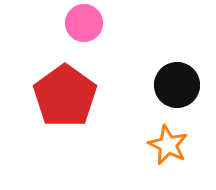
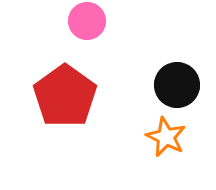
pink circle: moved 3 px right, 2 px up
orange star: moved 2 px left, 8 px up
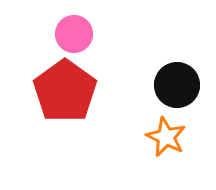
pink circle: moved 13 px left, 13 px down
red pentagon: moved 5 px up
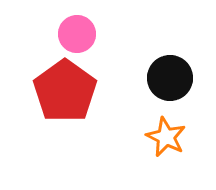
pink circle: moved 3 px right
black circle: moved 7 px left, 7 px up
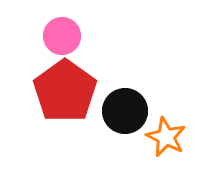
pink circle: moved 15 px left, 2 px down
black circle: moved 45 px left, 33 px down
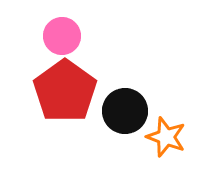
orange star: rotated 6 degrees counterclockwise
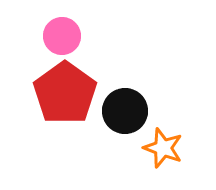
red pentagon: moved 2 px down
orange star: moved 3 px left, 11 px down
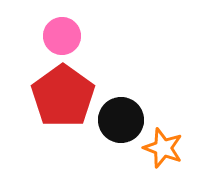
red pentagon: moved 2 px left, 3 px down
black circle: moved 4 px left, 9 px down
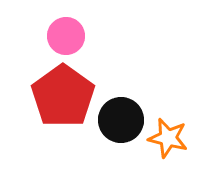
pink circle: moved 4 px right
orange star: moved 5 px right, 10 px up; rotated 6 degrees counterclockwise
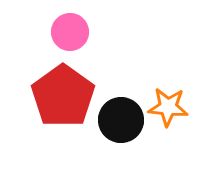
pink circle: moved 4 px right, 4 px up
orange star: moved 31 px up; rotated 9 degrees counterclockwise
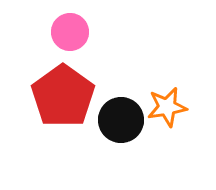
orange star: moved 1 px left; rotated 15 degrees counterclockwise
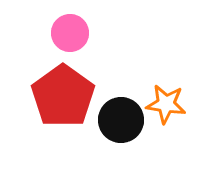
pink circle: moved 1 px down
orange star: moved 1 px left, 3 px up; rotated 18 degrees clockwise
